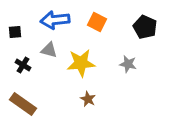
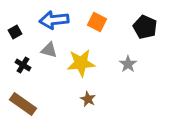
blue arrow: moved 1 px left
black square: rotated 24 degrees counterclockwise
gray star: rotated 24 degrees clockwise
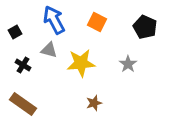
blue arrow: rotated 68 degrees clockwise
brown star: moved 6 px right, 4 px down; rotated 28 degrees clockwise
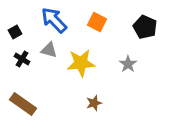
blue arrow: rotated 16 degrees counterclockwise
black cross: moved 1 px left, 6 px up
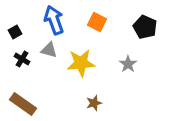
blue arrow: rotated 24 degrees clockwise
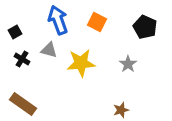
blue arrow: moved 4 px right
brown star: moved 27 px right, 7 px down
